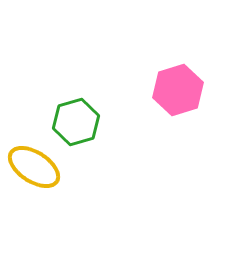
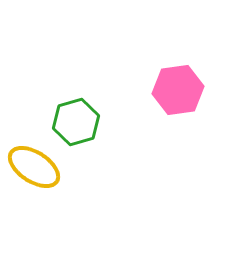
pink hexagon: rotated 9 degrees clockwise
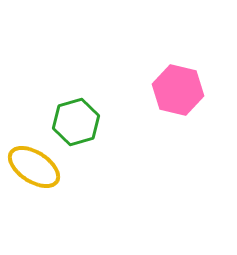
pink hexagon: rotated 21 degrees clockwise
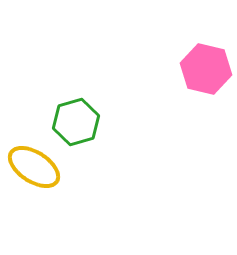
pink hexagon: moved 28 px right, 21 px up
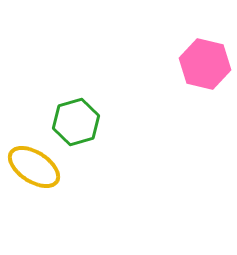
pink hexagon: moved 1 px left, 5 px up
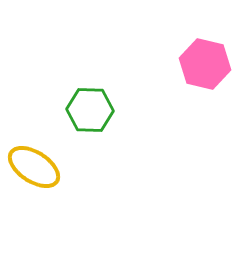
green hexagon: moved 14 px right, 12 px up; rotated 18 degrees clockwise
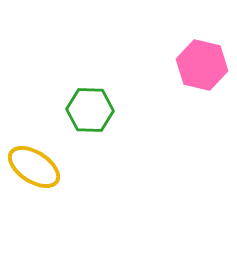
pink hexagon: moved 3 px left, 1 px down
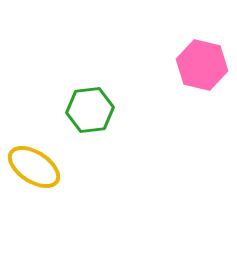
green hexagon: rotated 9 degrees counterclockwise
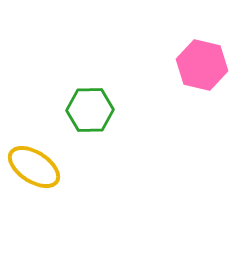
green hexagon: rotated 6 degrees clockwise
